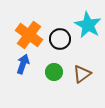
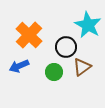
orange cross: rotated 8 degrees clockwise
black circle: moved 6 px right, 8 px down
blue arrow: moved 4 px left, 2 px down; rotated 132 degrees counterclockwise
brown triangle: moved 7 px up
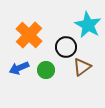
blue arrow: moved 2 px down
green circle: moved 8 px left, 2 px up
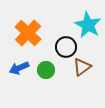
orange cross: moved 1 px left, 2 px up
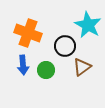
orange cross: rotated 24 degrees counterclockwise
black circle: moved 1 px left, 1 px up
blue arrow: moved 4 px right, 3 px up; rotated 72 degrees counterclockwise
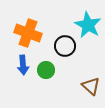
brown triangle: moved 9 px right, 19 px down; rotated 42 degrees counterclockwise
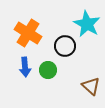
cyan star: moved 1 px left, 1 px up
orange cross: rotated 12 degrees clockwise
blue arrow: moved 2 px right, 2 px down
green circle: moved 2 px right
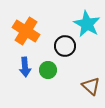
orange cross: moved 2 px left, 2 px up
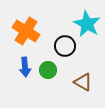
brown triangle: moved 8 px left, 4 px up; rotated 12 degrees counterclockwise
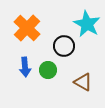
orange cross: moved 1 px right, 3 px up; rotated 12 degrees clockwise
black circle: moved 1 px left
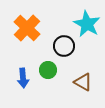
blue arrow: moved 2 px left, 11 px down
